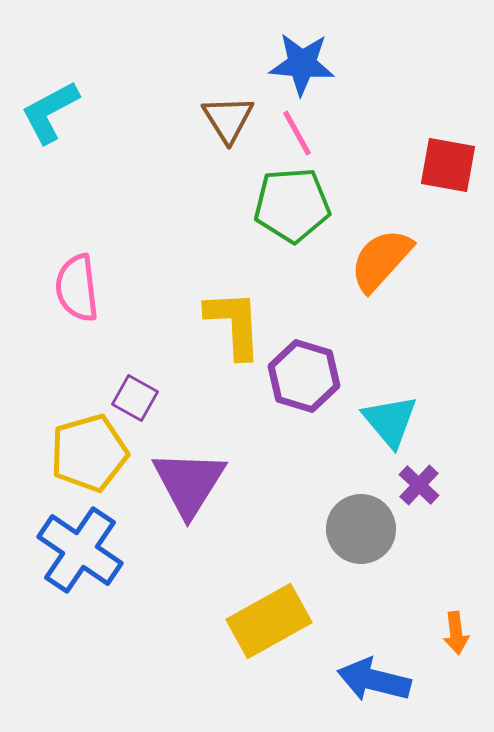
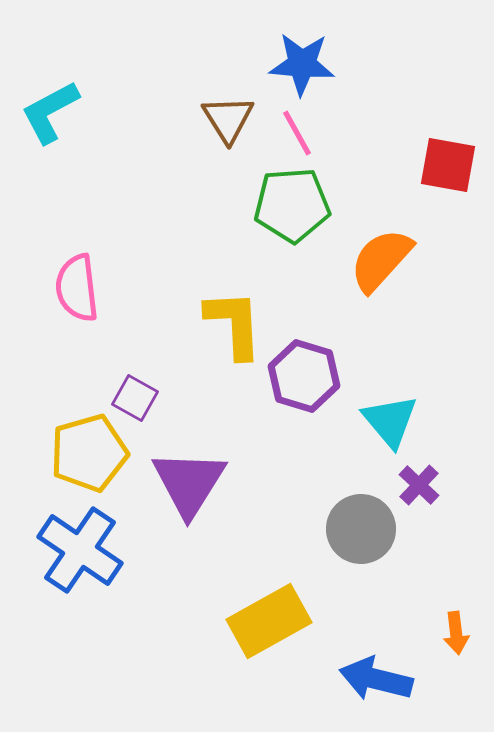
blue arrow: moved 2 px right, 1 px up
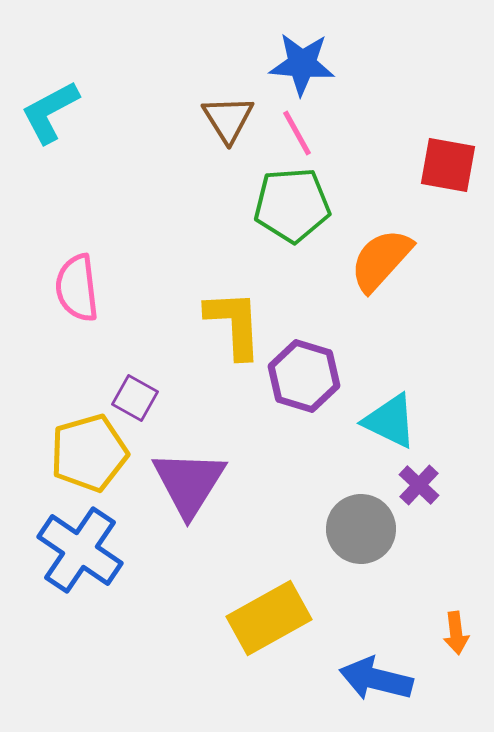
cyan triangle: rotated 24 degrees counterclockwise
yellow rectangle: moved 3 px up
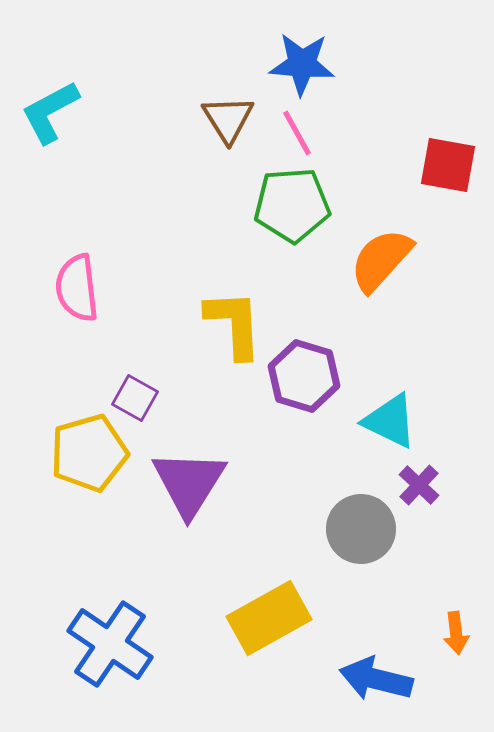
blue cross: moved 30 px right, 94 px down
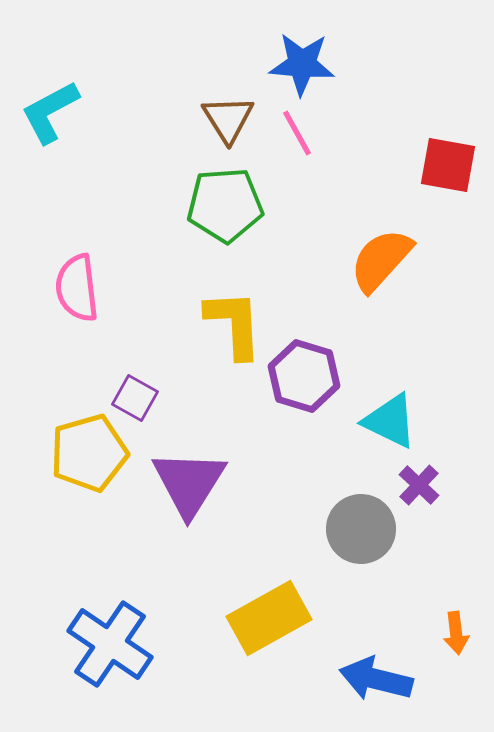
green pentagon: moved 67 px left
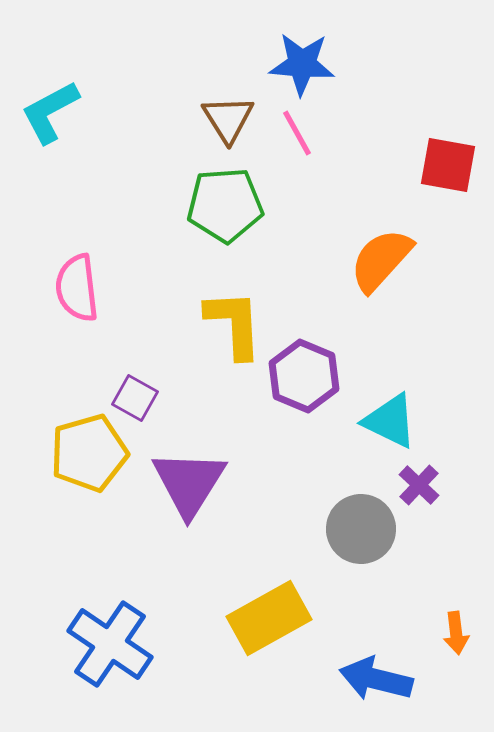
purple hexagon: rotated 6 degrees clockwise
